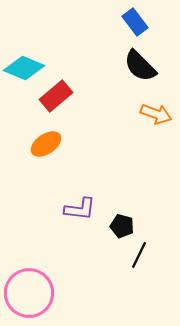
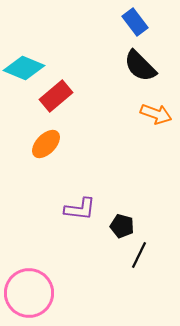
orange ellipse: rotated 12 degrees counterclockwise
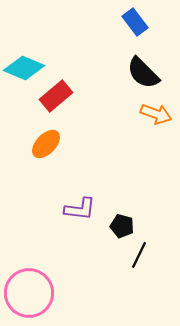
black semicircle: moved 3 px right, 7 px down
